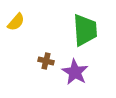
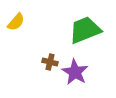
green trapezoid: rotated 108 degrees counterclockwise
brown cross: moved 4 px right, 1 px down
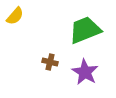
yellow semicircle: moved 1 px left, 6 px up
purple star: moved 10 px right
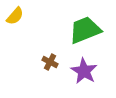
brown cross: rotated 14 degrees clockwise
purple star: moved 1 px left, 1 px up
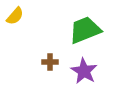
brown cross: rotated 28 degrees counterclockwise
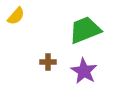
yellow semicircle: moved 1 px right
brown cross: moved 2 px left
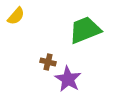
brown cross: rotated 14 degrees clockwise
purple star: moved 16 px left, 8 px down
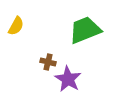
yellow semicircle: moved 10 px down; rotated 12 degrees counterclockwise
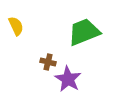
yellow semicircle: rotated 54 degrees counterclockwise
green trapezoid: moved 1 px left, 2 px down
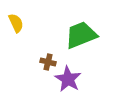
yellow semicircle: moved 3 px up
green trapezoid: moved 3 px left, 3 px down
